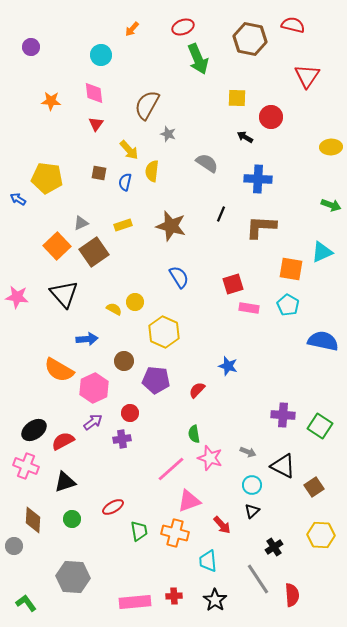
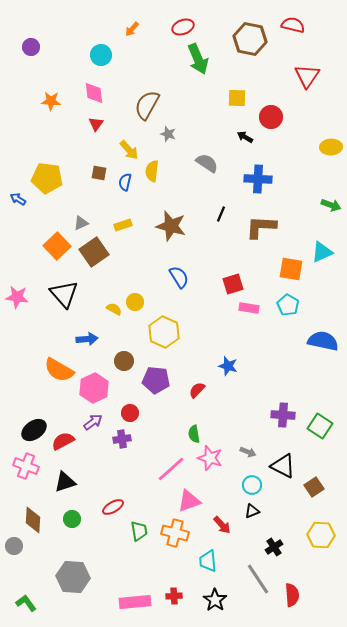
black triangle at (252, 511): rotated 21 degrees clockwise
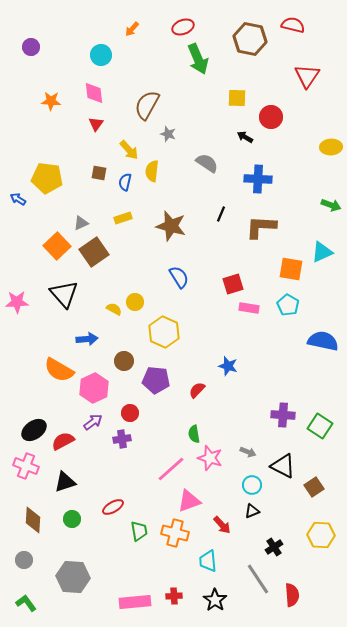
yellow rectangle at (123, 225): moved 7 px up
pink star at (17, 297): moved 5 px down; rotated 10 degrees counterclockwise
gray circle at (14, 546): moved 10 px right, 14 px down
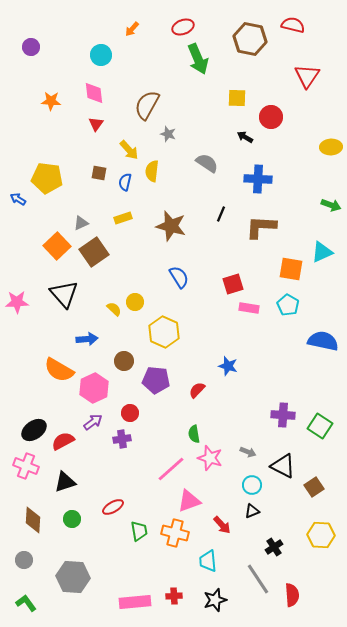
yellow semicircle at (114, 309): rotated 14 degrees clockwise
black star at (215, 600): rotated 20 degrees clockwise
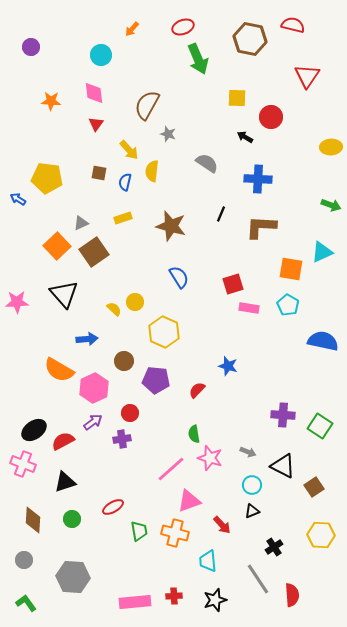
pink cross at (26, 466): moved 3 px left, 2 px up
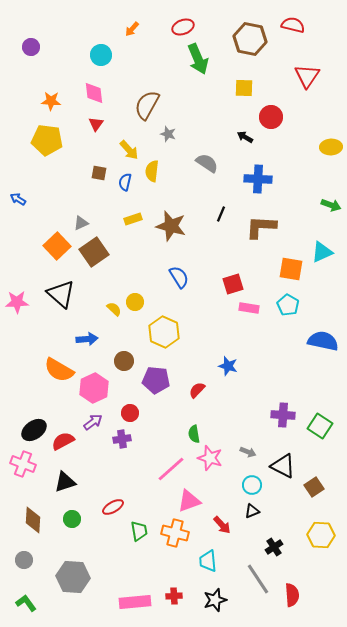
yellow square at (237, 98): moved 7 px right, 10 px up
yellow pentagon at (47, 178): moved 38 px up
yellow rectangle at (123, 218): moved 10 px right, 1 px down
black triangle at (64, 294): moved 3 px left; rotated 8 degrees counterclockwise
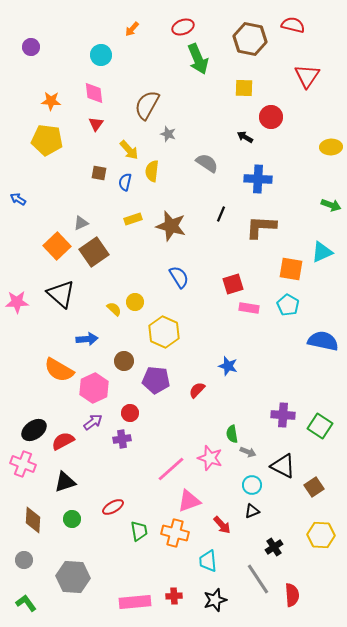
green semicircle at (194, 434): moved 38 px right
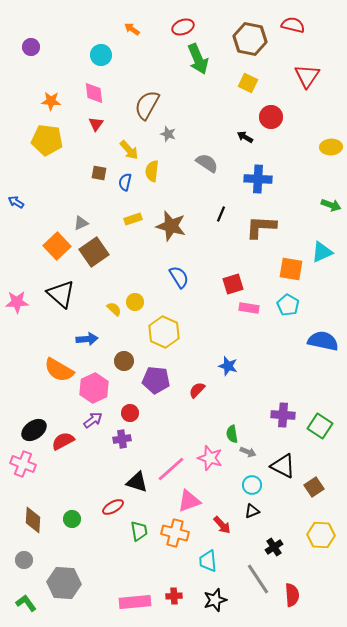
orange arrow at (132, 29): rotated 84 degrees clockwise
yellow square at (244, 88): moved 4 px right, 5 px up; rotated 24 degrees clockwise
blue arrow at (18, 199): moved 2 px left, 3 px down
purple arrow at (93, 422): moved 2 px up
black triangle at (65, 482): moved 72 px right; rotated 35 degrees clockwise
gray hexagon at (73, 577): moved 9 px left, 6 px down
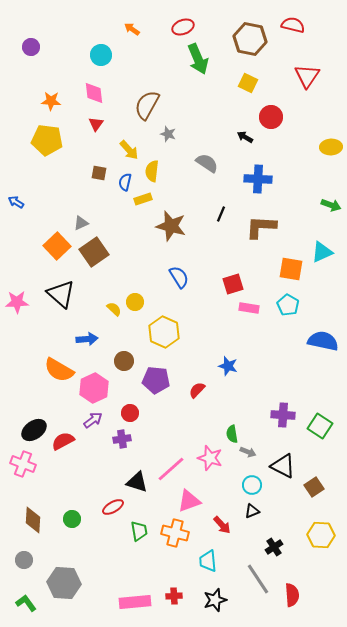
yellow rectangle at (133, 219): moved 10 px right, 20 px up
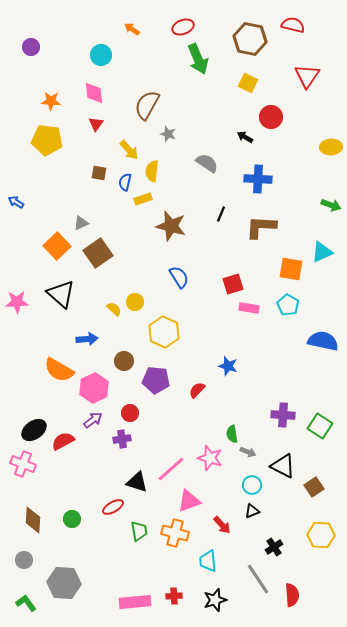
brown square at (94, 252): moved 4 px right, 1 px down
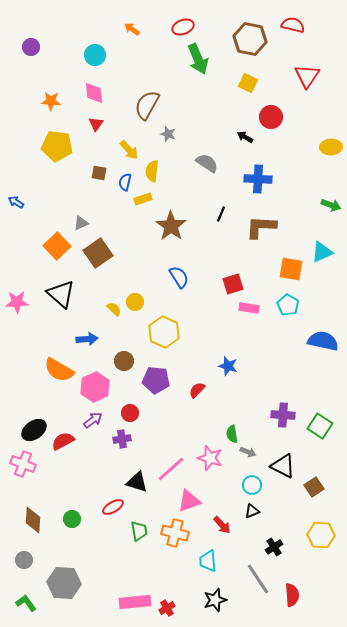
cyan circle at (101, 55): moved 6 px left
yellow pentagon at (47, 140): moved 10 px right, 6 px down
brown star at (171, 226): rotated 20 degrees clockwise
pink hexagon at (94, 388): moved 1 px right, 1 px up
red cross at (174, 596): moved 7 px left, 12 px down; rotated 28 degrees counterclockwise
